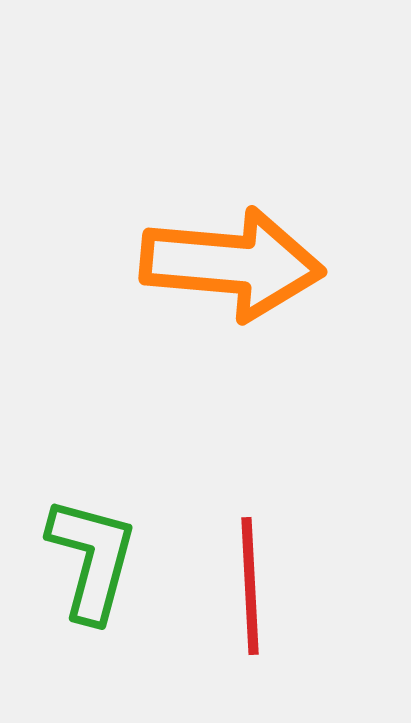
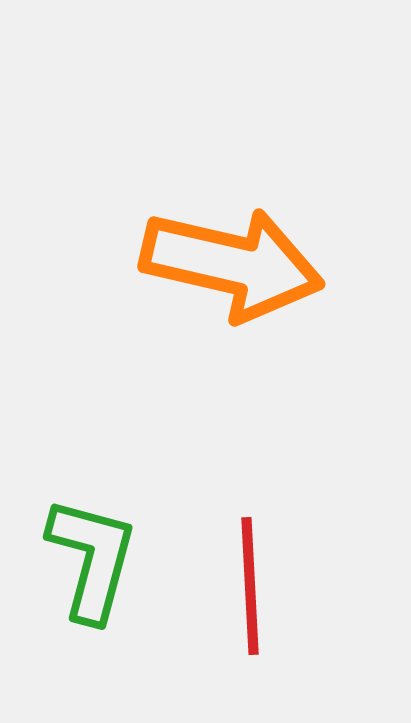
orange arrow: rotated 8 degrees clockwise
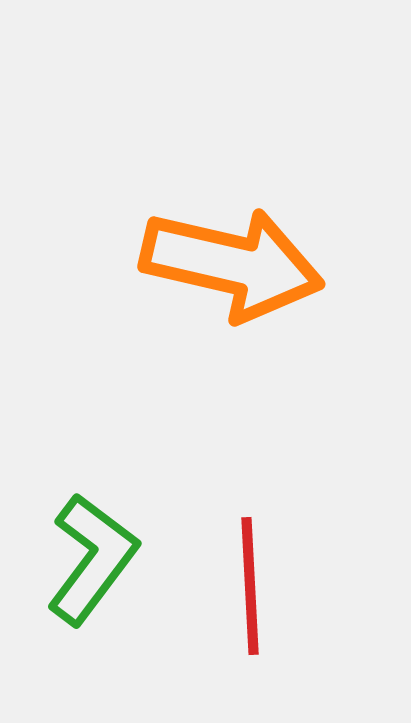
green L-shape: rotated 22 degrees clockwise
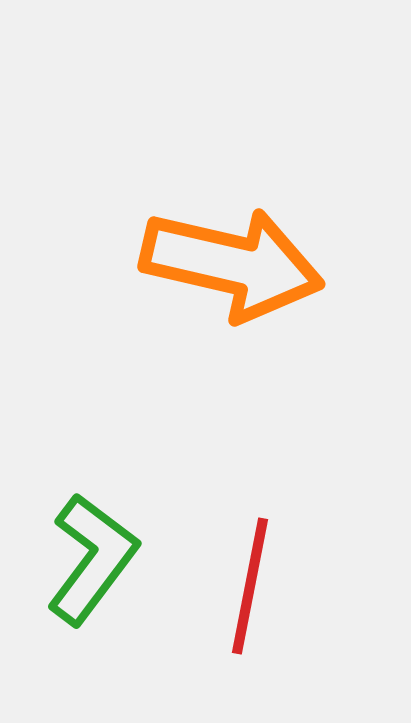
red line: rotated 14 degrees clockwise
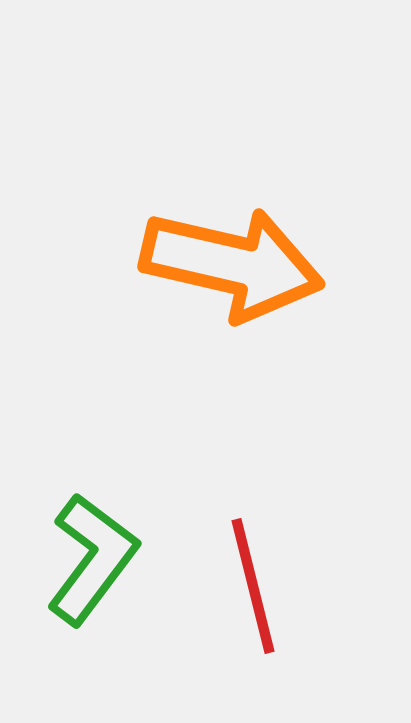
red line: moved 3 px right; rotated 25 degrees counterclockwise
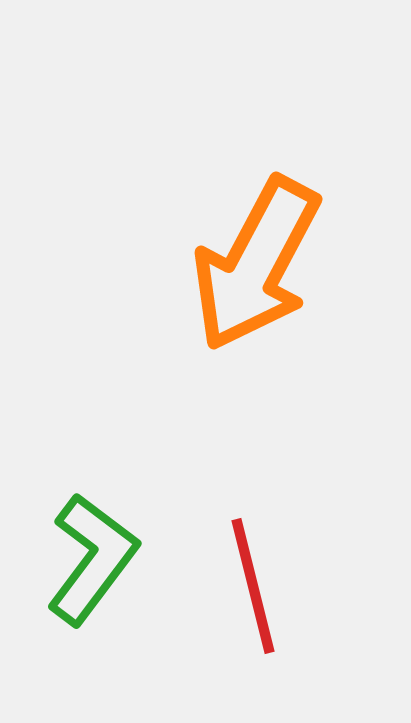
orange arrow: moved 24 px right; rotated 105 degrees clockwise
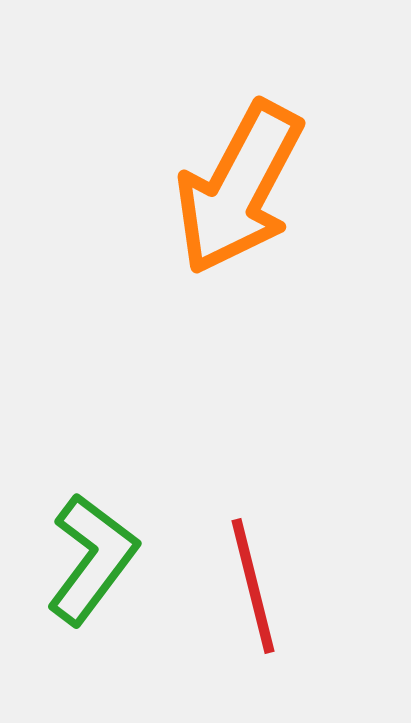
orange arrow: moved 17 px left, 76 px up
